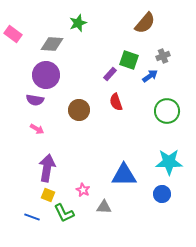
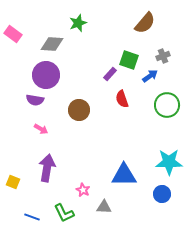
red semicircle: moved 6 px right, 3 px up
green circle: moved 6 px up
pink arrow: moved 4 px right
yellow square: moved 35 px left, 13 px up
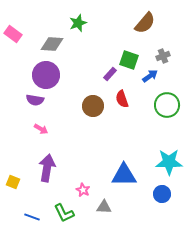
brown circle: moved 14 px right, 4 px up
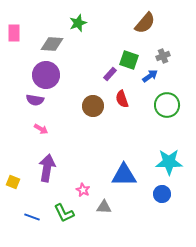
pink rectangle: moved 1 px right, 1 px up; rotated 54 degrees clockwise
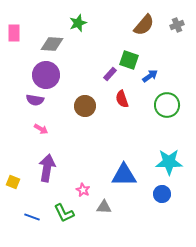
brown semicircle: moved 1 px left, 2 px down
gray cross: moved 14 px right, 31 px up
brown circle: moved 8 px left
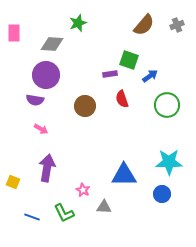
purple rectangle: rotated 40 degrees clockwise
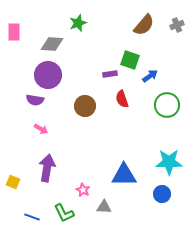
pink rectangle: moved 1 px up
green square: moved 1 px right
purple circle: moved 2 px right
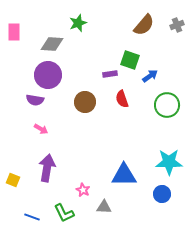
brown circle: moved 4 px up
yellow square: moved 2 px up
